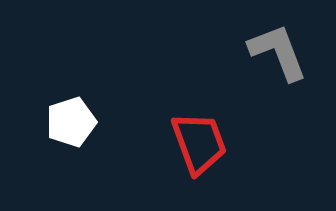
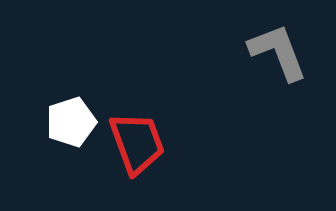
red trapezoid: moved 62 px left
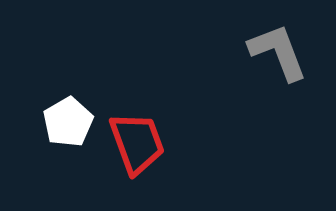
white pentagon: moved 3 px left; rotated 12 degrees counterclockwise
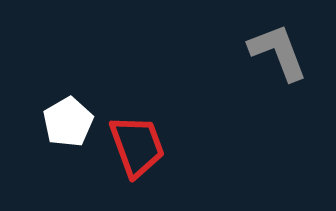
red trapezoid: moved 3 px down
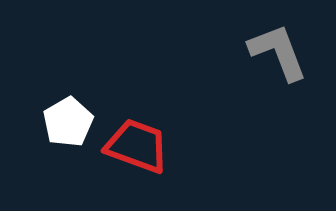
red trapezoid: rotated 50 degrees counterclockwise
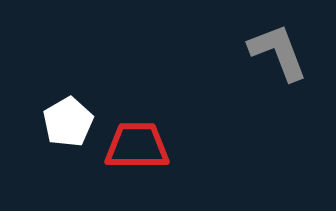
red trapezoid: rotated 20 degrees counterclockwise
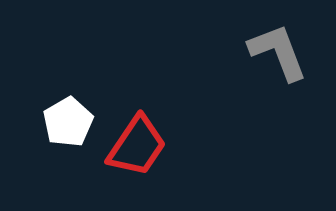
red trapezoid: rotated 124 degrees clockwise
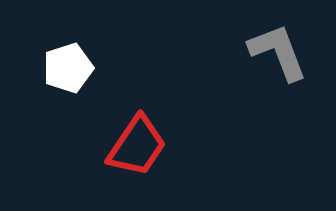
white pentagon: moved 54 px up; rotated 12 degrees clockwise
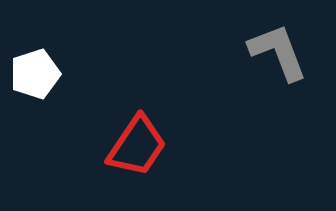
white pentagon: moved 33 px left, 6 px down
